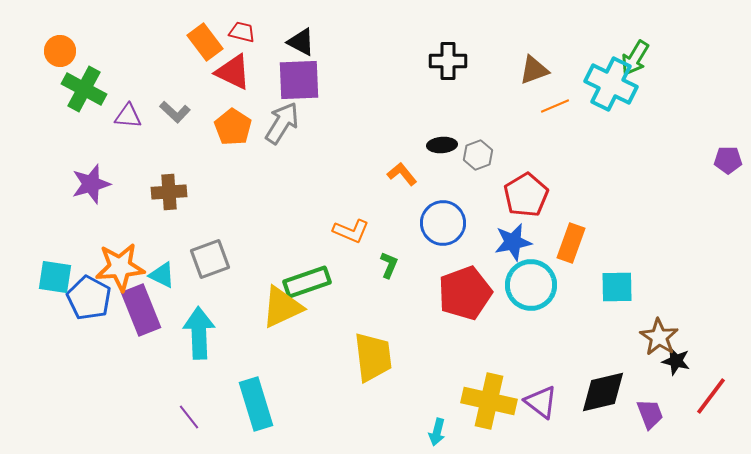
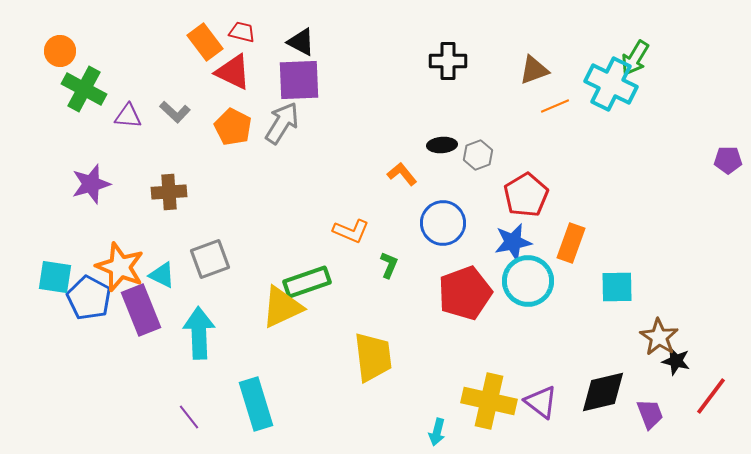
orange pentagon at (233, 127): rotated 6 degrees counterclockwise
orange star at (120, 267): rotated 27 degrees clockwise
cyan circle at (531, 285): moved 3 px left, 4 px up
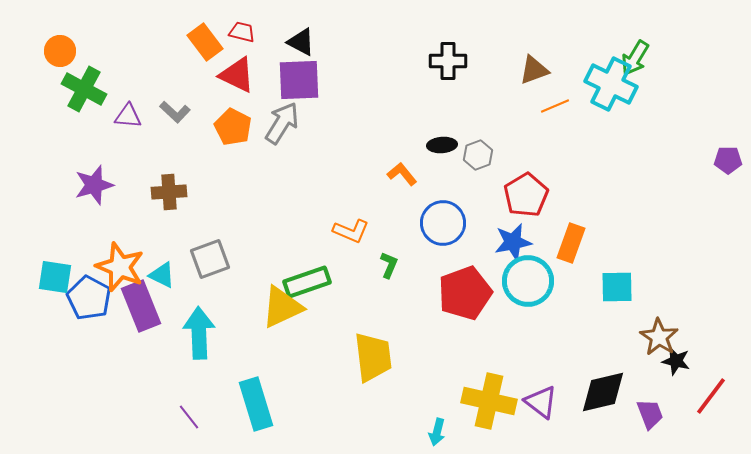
red triangle at (233, 72): moved 4 px right, 3 px down
purple star at (91, 184): moved 3 px right, 1 px down
purple rectangle at (141, 310): moved 4 px up
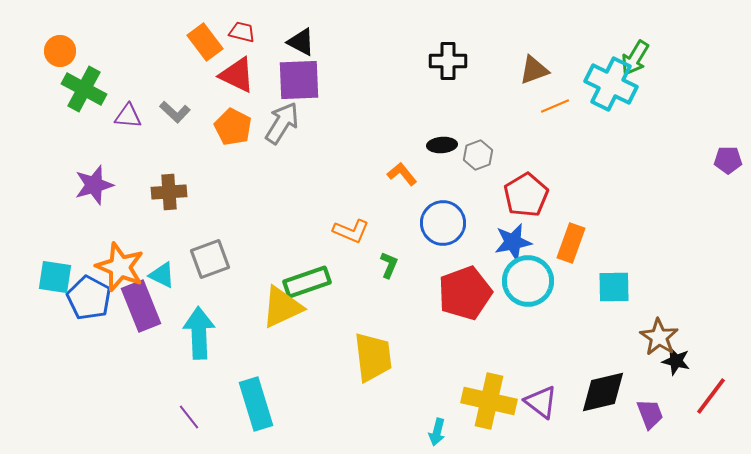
cyan square at (617, 287): moved 3 px left
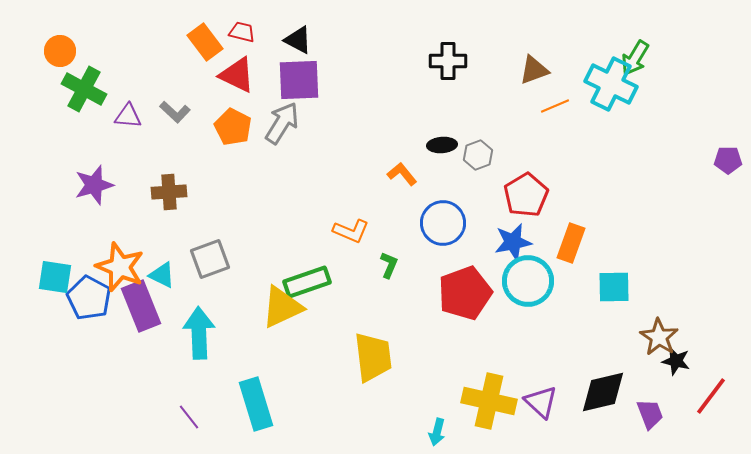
black triangle at (301, 42): moved 3 px left, 2 px up
purple triangle at (541, 402): rotated 6 degrees clockwise
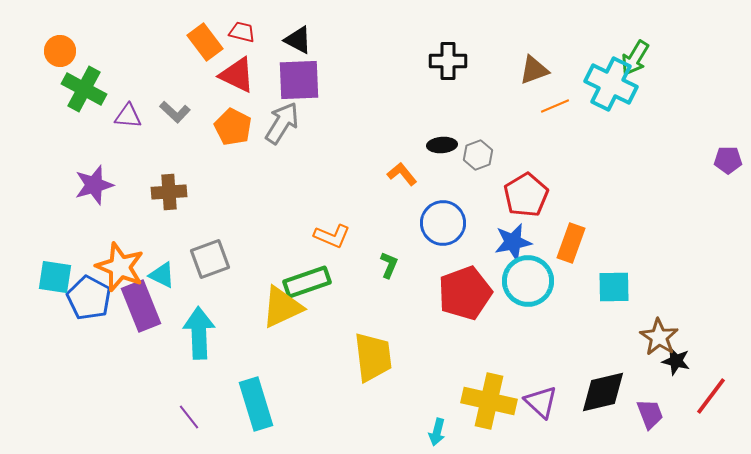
orange L-shape at (351, 231): moved 19 px left, 5 px down
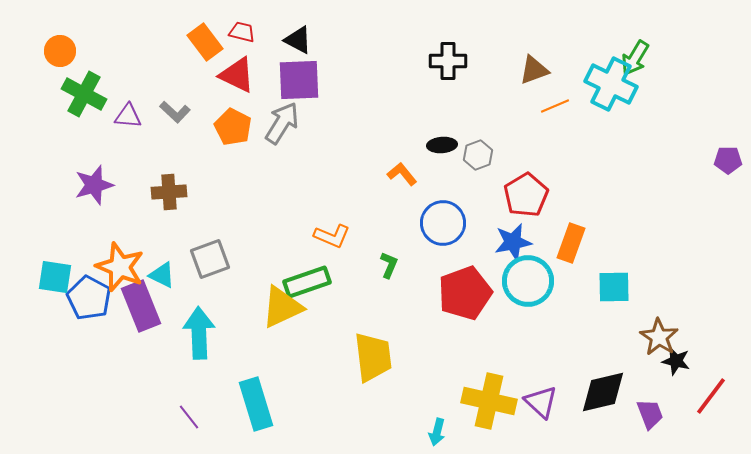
green cross at (84, 89): moved 5 px down
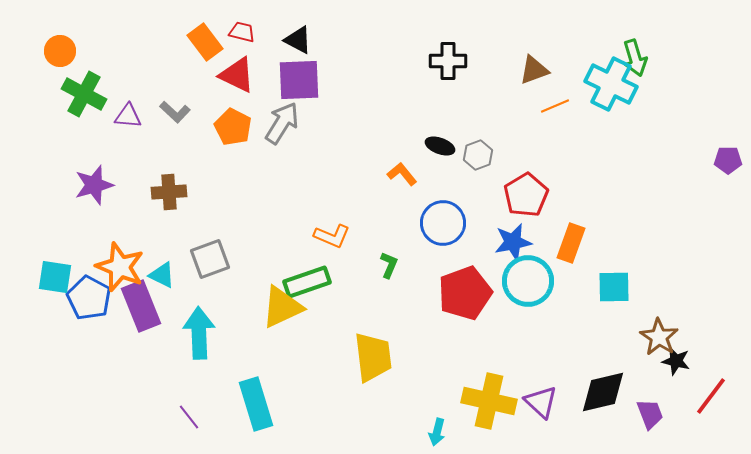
green arrow at (635, 58): rotated 48 degrees counterclockwise
black ellipse at (442, 145): moved 2 px left, 1 px down; rotated 24 degrees clockwise
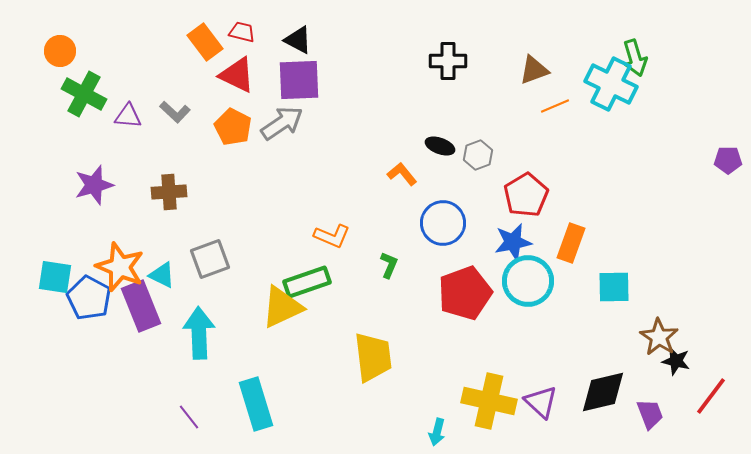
gray arrow at (282, 123): rotated 24 degrees clockwise
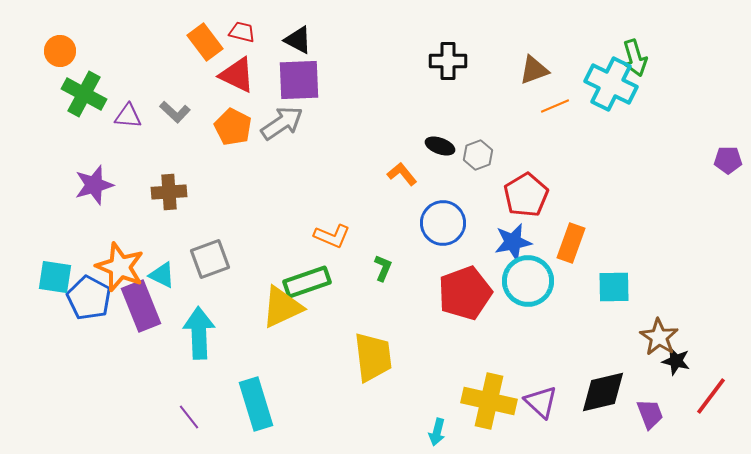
green L-shape at (389, 265): moved 6 px left, 3 px down
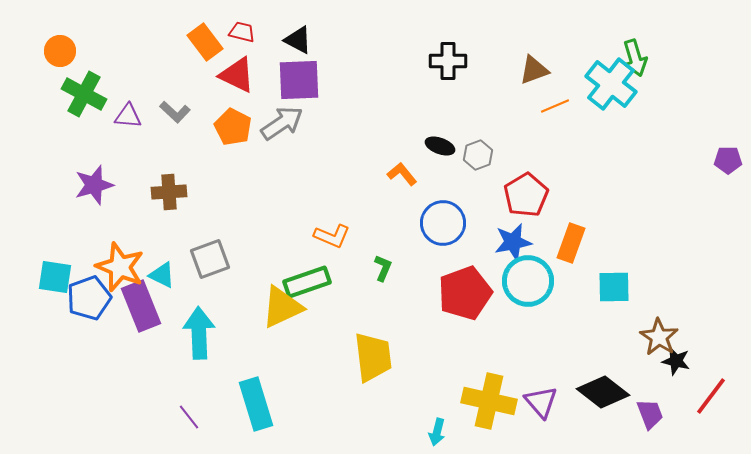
cyan cross at (611, 84): rotated 12 degrees clockwise
blue pentagon at (89, 298): rotated 24 degrees clockwise
black diamond at (603, 392): rotated 51 degrees clockwise
purple triangle at (541, 402): rotated 6 degrees clockwise
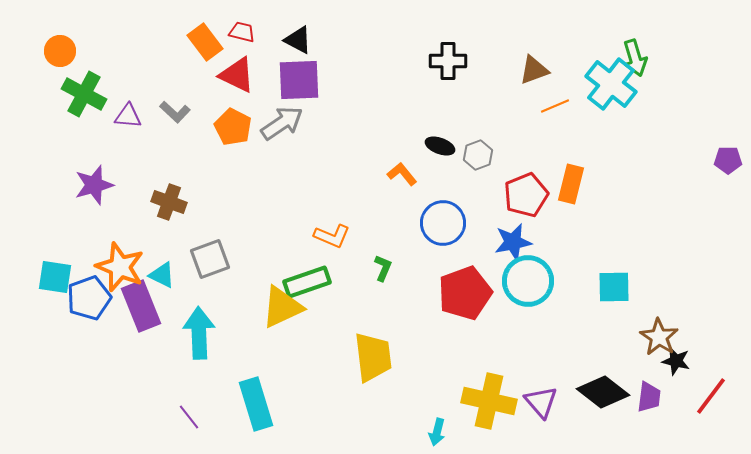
brown cross at (169, 192): moved 10 px down; rotated 24 degrees clockwise
red pentagon at (526, 195): rotated 9 degrees clockwise
orange rectangle at (571, 243): moved 59 px up; rotated 6 degrees counterclockwise
purple trapezoid at (650, 414): moved 1 px left, 17 px up; rotated 28 degrees clockwise
